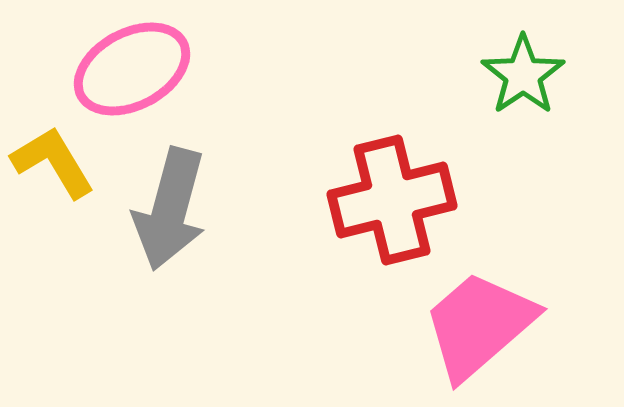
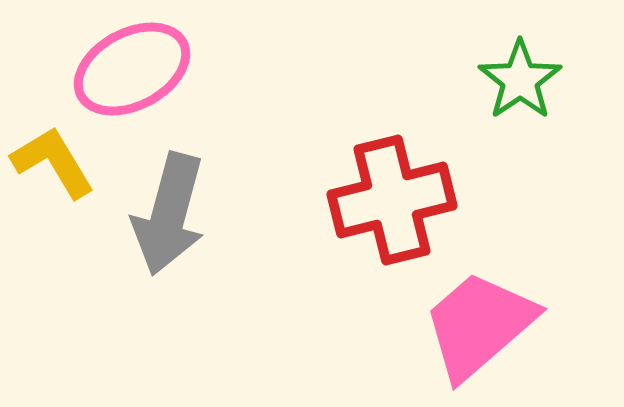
green star: moved 3 px left, 5 px down
gray arrow: moved 1 px left, 5 px down
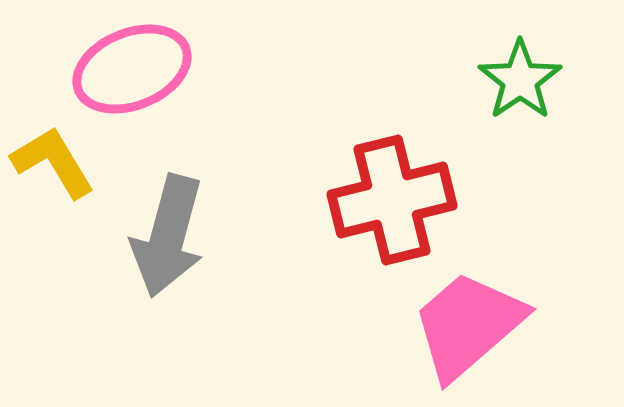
pink ellipse: rotated 6 degrees clockwise
gray arrow: moved 1 px left, 22 px down
pink trapezoid: moved 11 px left
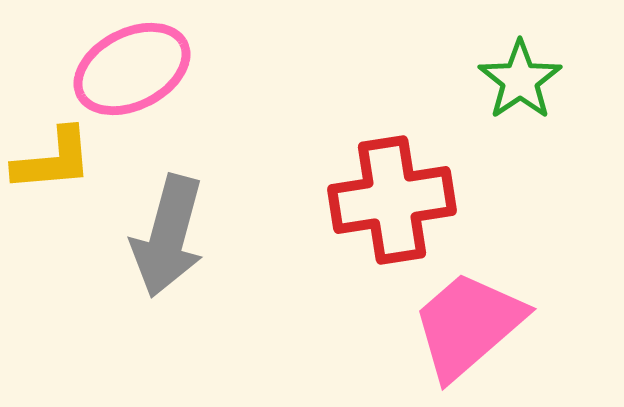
pink ellipse: rotated 5 degrees counterclockwise
yellow L-shape: moved 2 px up; rotated 116 degrees clockwise
red cross: rotated 5 degrees clockwise
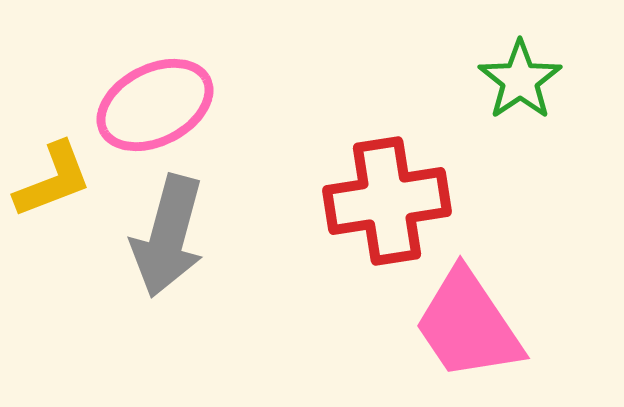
pink ellipse: moved 23 px right, 36 px down
yellow L-shape: moved 20 px down; rotated 16 degrees counterclockwise
red cross: moved 5 px left, 1 px down
pink trapezoid: rotated 83 degrees counterclockwise
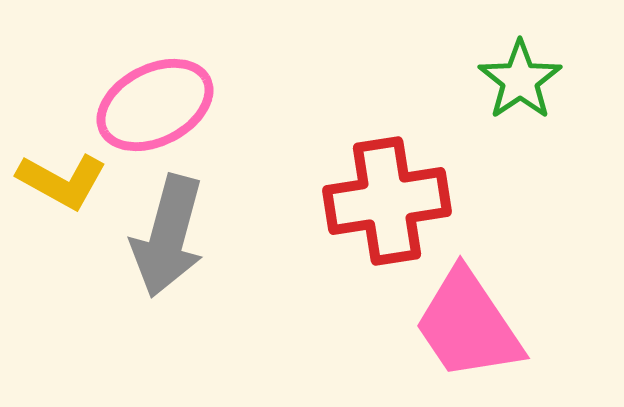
yellow L-shape: moved 9 px right, 1 px down; rotated 50 degrees clockwise
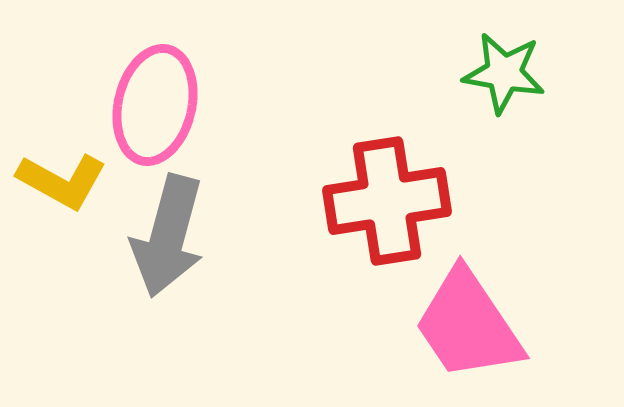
green star: moved 16 px left, 7 px up; rotated 28 degrees counterclockwise
pink ellipse: rotated 50 degrees counterclockwise
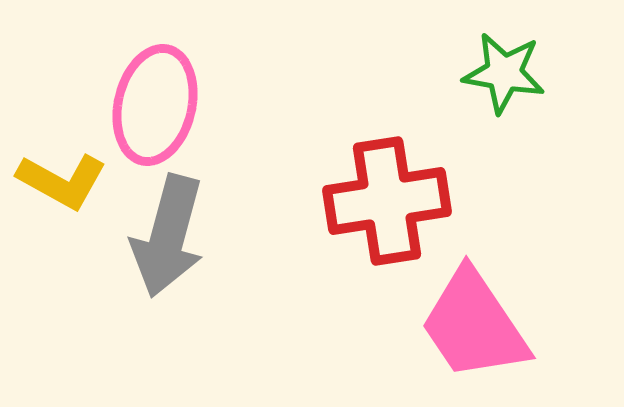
pink trapezoid: moved 6 px right
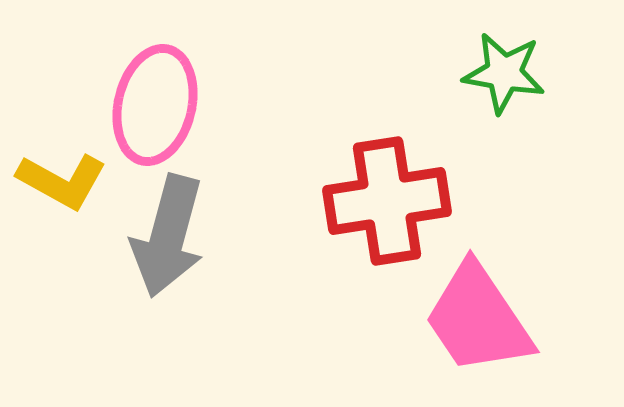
pink trapezoid: moved 4 px right, 6 px up
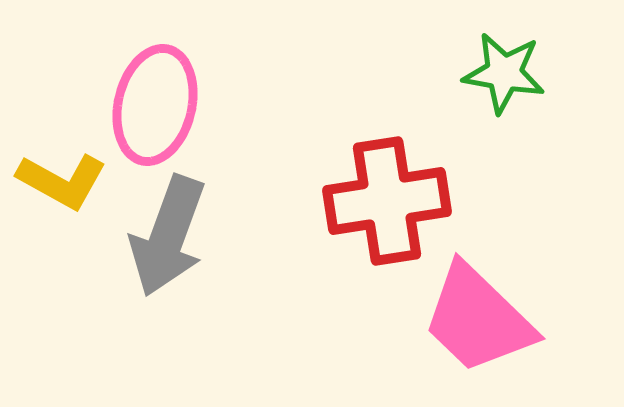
gray arrow: rotated 5 degrees clockwise
pink trapezoid: rotated 12 degrees counterclockwise
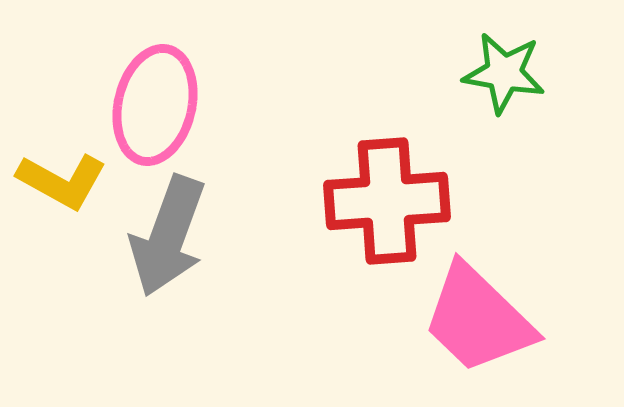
red cross: rotated 5 degrees clockwise
